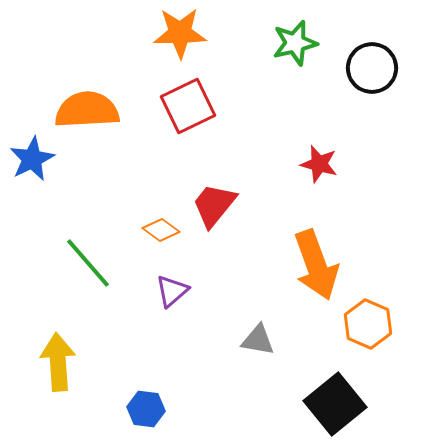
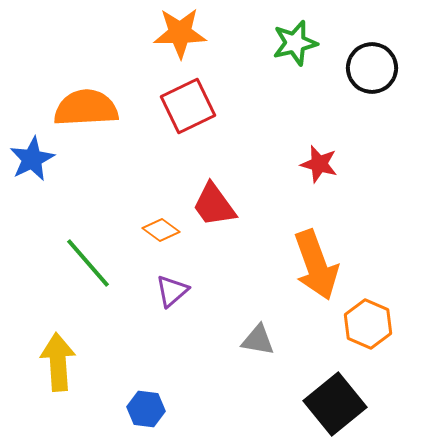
orange semicircle: moved 1 px left, 2 px up
red trapezoid: rotated 75 degrees counterclockwise
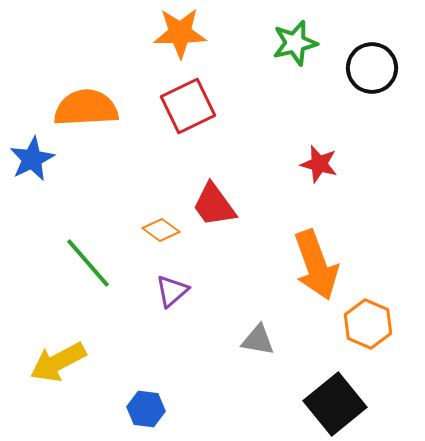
yellow arrow: rotated 114 degrees counterclockwise
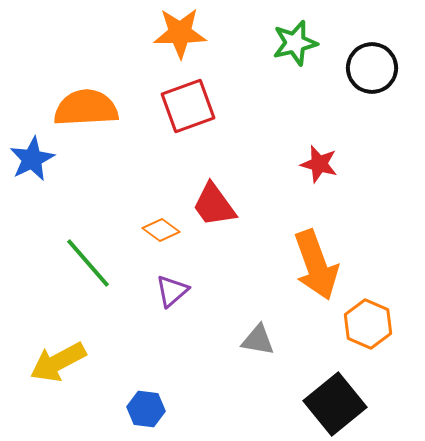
red square: rotated 6 degrees clockwise
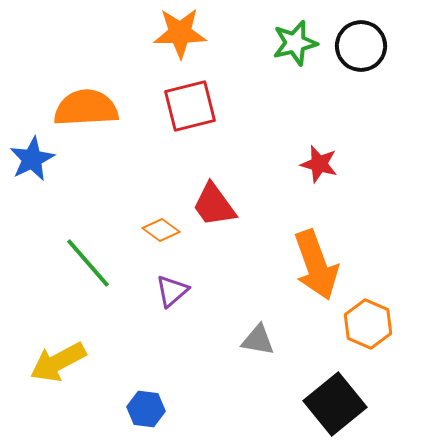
black circle: moved 11 px left, 22 px up
red square: moved 2 px right; rotated 6 degrees clockwise
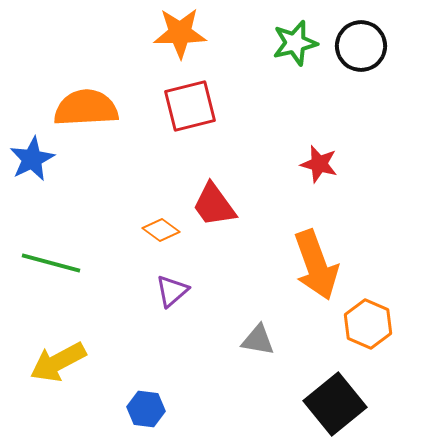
green line: moved 37 px left; rotated 34 degrees counterclockwise
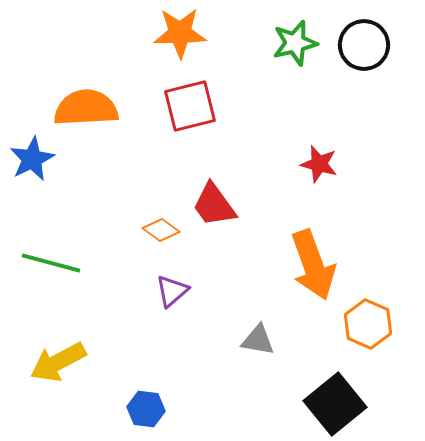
black circle: moved 3 px right, 1 px up
orange arrow: moved 3 px left
